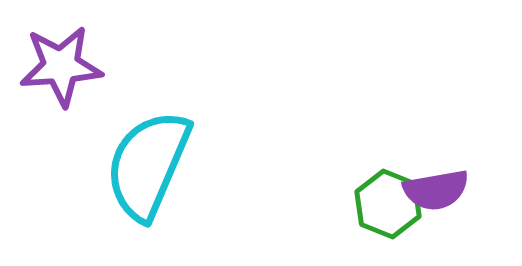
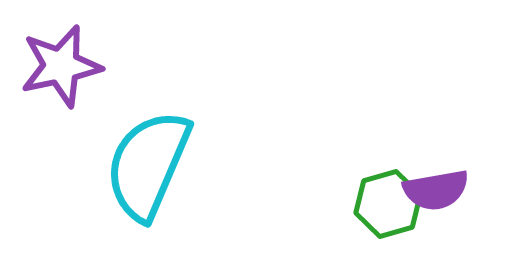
purple star: rotated 8 degrees counterclockwise
green hexagon: rotated 22 degrees clockwise
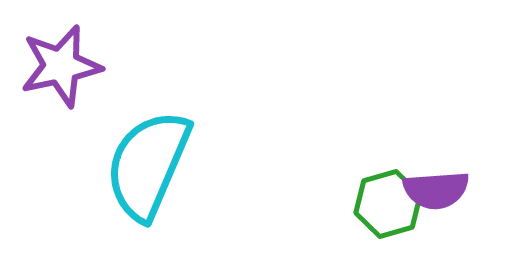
purple semicircle: rotated 6 degrees clockwise
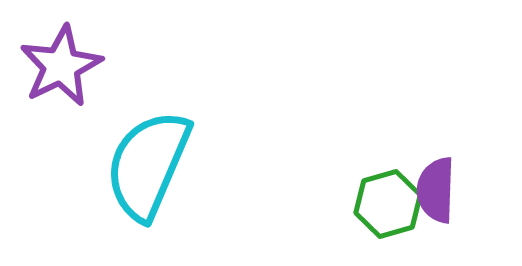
purple star: rotated 14 degrees counterclockwise
purple semicircle: rotated 96 degrees clockwise
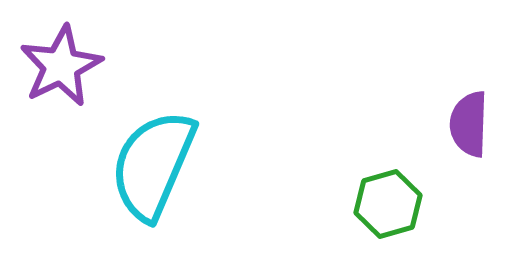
cyan semicircle: moved 5 px right
purple semicircle: moved 33 px right, 66 px up
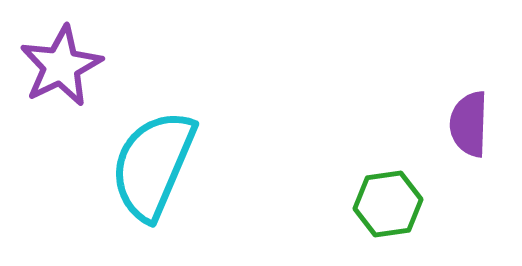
green hexagon: rotated 8 degrees clockwise
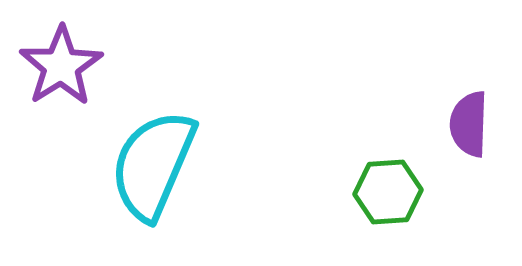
purple star: rotated 6 degrees counterclockwise
green hexagon: moved 12 px up; rotated 4 degrees clockwise
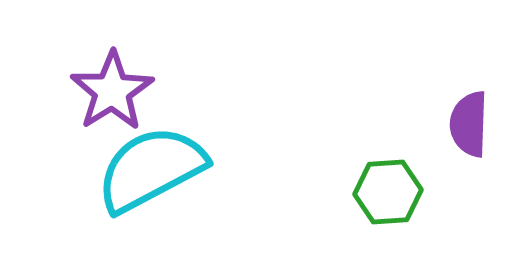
purple star: moved 51 px right, 25 px down
cyan semicircle: moved 2 px left, 4 px down; rotated 39 degrees clockwise
